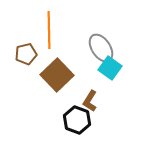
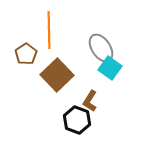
brown pentagon: rotated 20 degrees counterclockwise
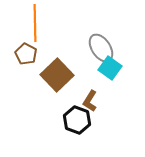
orange line: moved 14 px left, 7 px up
brown pentagon: rotated 10 degrees counterclockwise
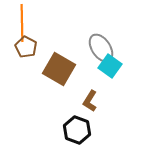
orange line: moved 13 px left
brown pentagon: moved 7 px up
cyan square: moved 2 px up
brown square: moved 2 px right, 6 px up; rotated 16 degrees counterclockwise
black hexagon: moved 10 px down
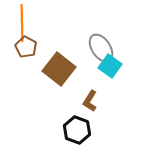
brown square: rotated 8 degrees clockwise
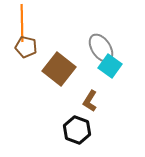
brown pentagon: rotated 15 degrees counterclockwise
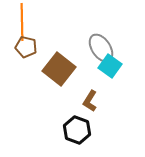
orange line: moved 1 px up
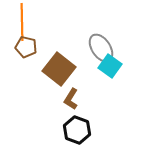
brown L-shape: moved 19 px left, 2 px up
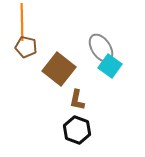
brown L-shape: moved 6 px right, 1 px down; rotated 20 degrees counterclockwise
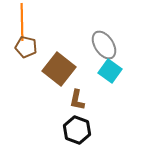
gray ellipse: moved 3 px right, 3 px up
cyan square: moved 5 px down
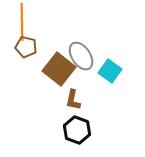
gray ellipse: moved 23 px left, 11 px down
brown L-shape: moved 4 px left
